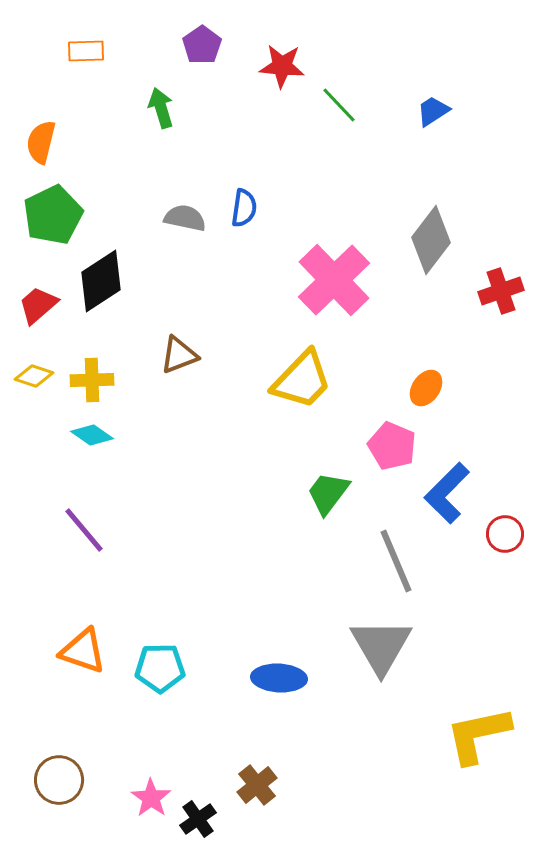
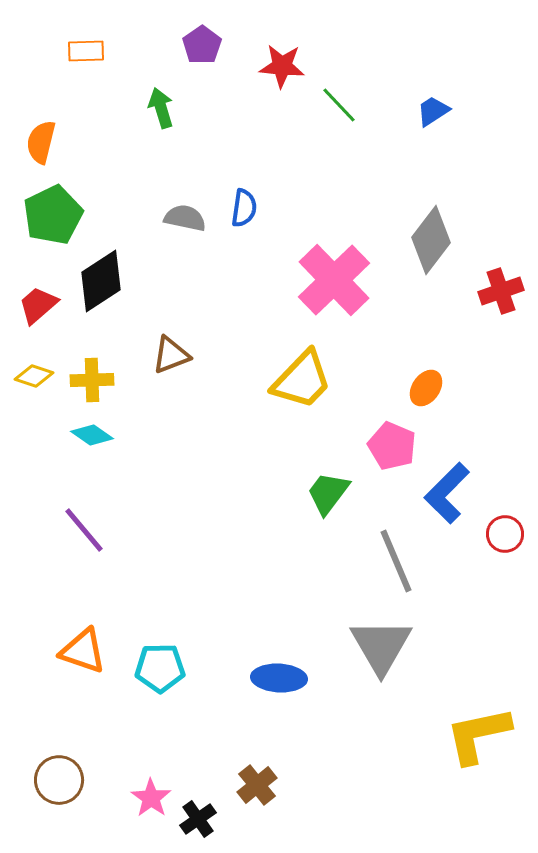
brown triangle: moved 8 px left
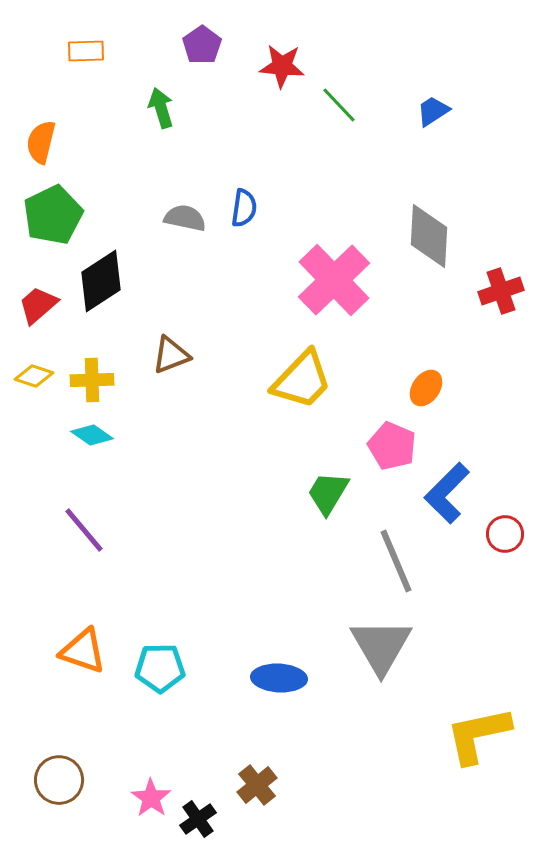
gray diamond: moved 2 px left, 4 px up; rotated 34 degrees counterclockwise
green trapezoid: rotated 6 degrees counterclockwise
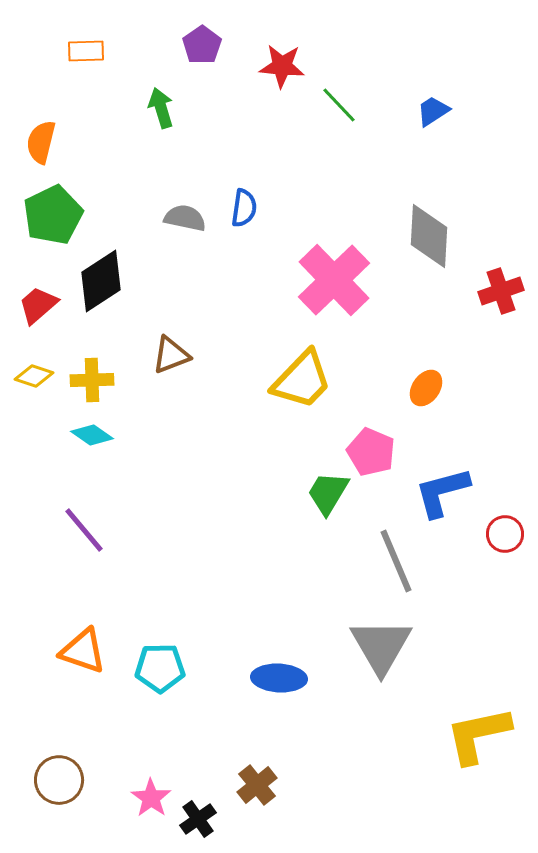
pink pentagon: moved 21 px left, 6 px down
blue L-shape: moved 5 px left, 1 px up; rotated 30 degrees clockwise
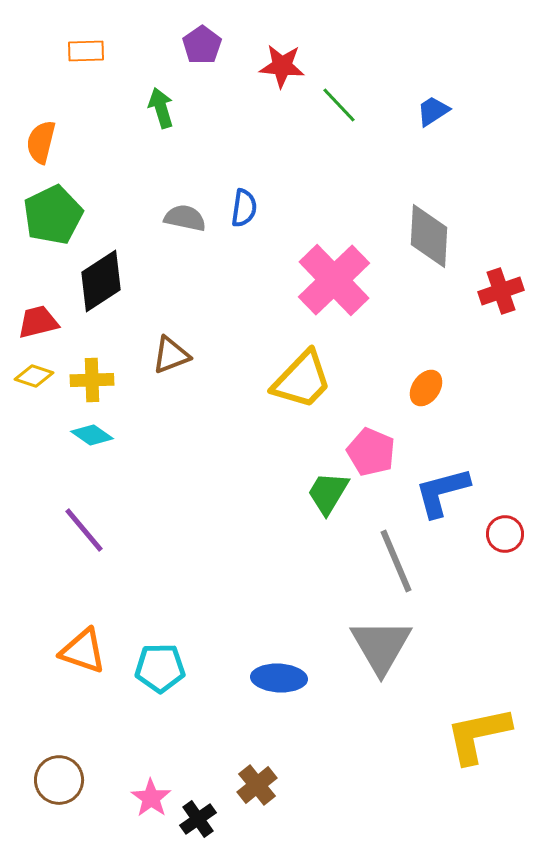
red trapezoid: moved 17 px down; rotated 27 degrees clockwise
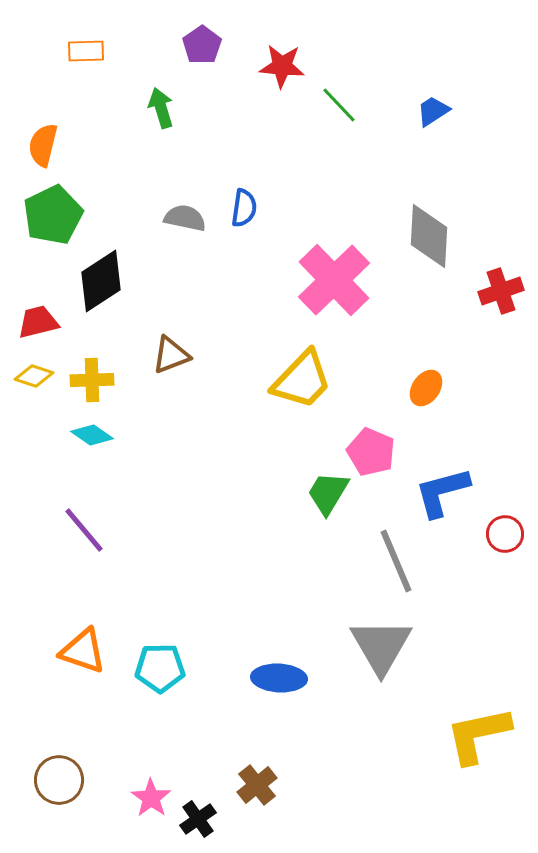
orange semicircle: moved 2 px right, 3 px down
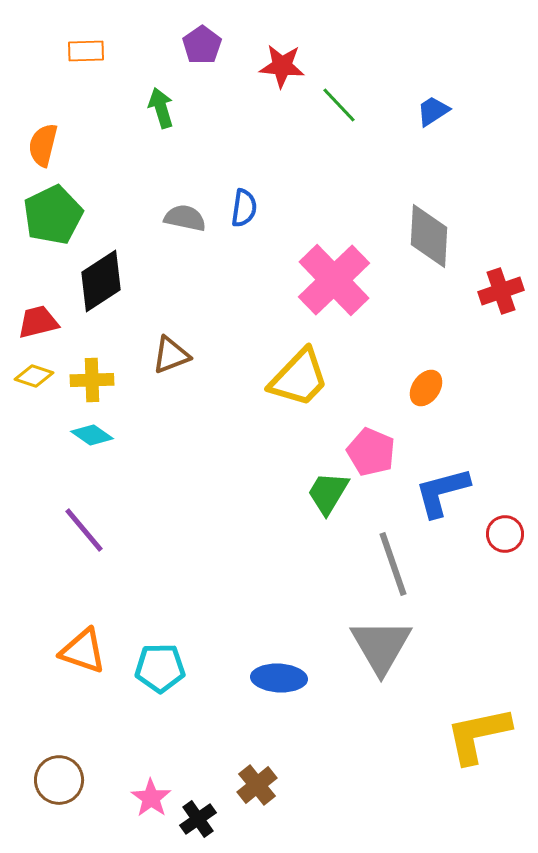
yellow trapezoid: moved 3 px left, 2 px up
gray line: moved 3 px left, 3 px down; rotated 4 degrees clockwise
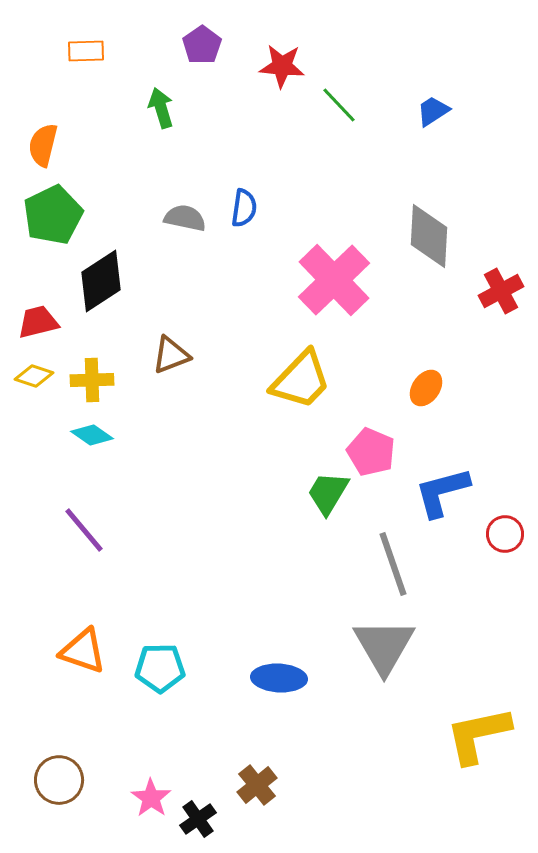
red cross: rotated 9 degrees counterclockwise
yellow trapezoid: moved 2 px right, 2 px down
gray triangle: moved 3 px right
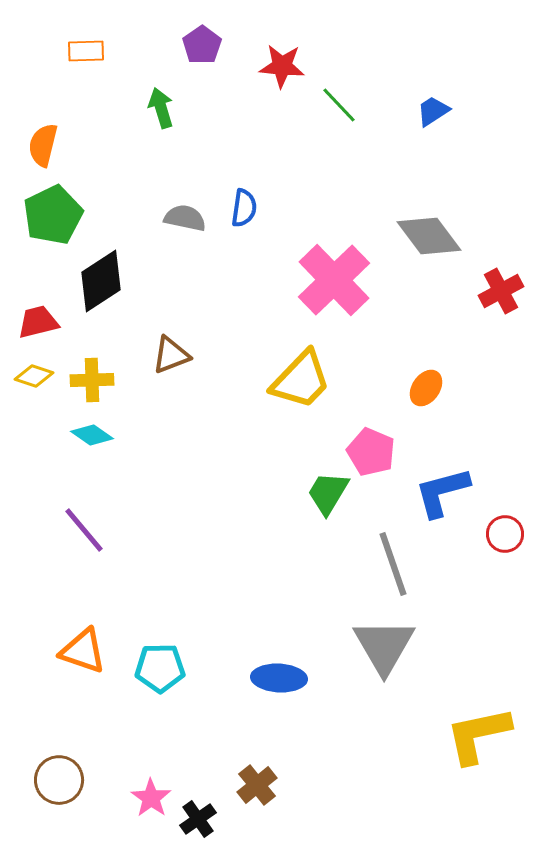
gray diamond: rotated 40 degrees counterclockwise
